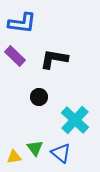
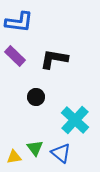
blue L-shape: moved 3 px left, 1 px up
black circle: moved 3 px left
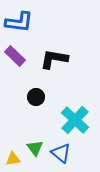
yellow triangle: moved 1 px left, 2 px down
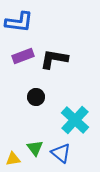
purple rectangle: moved 8 px right; rotated 65 degrees counterclockwise
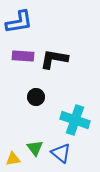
blue L-shape: rotated 16 degrees counterclockwise
purple rectangle: rotated 25 degrees clockwise
cyan cross: rotated 24 degrees counterclockwise
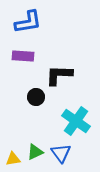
blue L-shape: moved 9 px right
black L-shape: moved 5 px right, 16 px down; rotated 8 degrees counterclockwise
cyan cross: moved 1 px right, 1 px down; rotated 16 degrees clockwise
green triangle: moved 4 px down; rotated 42 degrees clockwise
blue triangle: rotated 15 degrees clockwise
